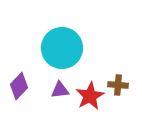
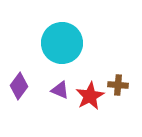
cyan circle: moved 5 px up
purple diamond: rotated 8 degrees counterclockwise
purple triangle: rotated 30 degrees clockwise
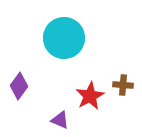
cyan circle: moved 2 px right, 5 px up
brown cross: moved 5 px right
purple triangle: moved 30 px down
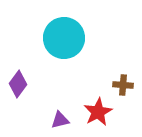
purple diamond: moved 1 px left, 2 px up
red star: moved 8 px right, 16 px down
purple triangle: rotated 36 degrees counterclockwise
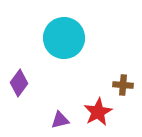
purple diamond: moved 1 px right, 1 px up
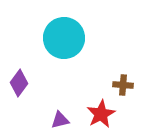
red star: moved 3 px right, 2 px down
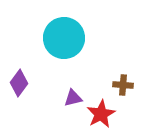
purple triangle: moved 13 px right, 22 px up
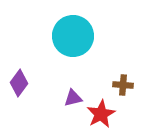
cyan circle: moved 9 px right, 2 px up
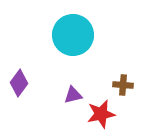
cyan circle: moved 1 px up
purple triangle: moved 3 px up
red star: rotated 16 degrees clockwise
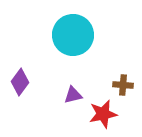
purple diamond: moved 1 px right, 1 px up
red star: moved 2 px right
